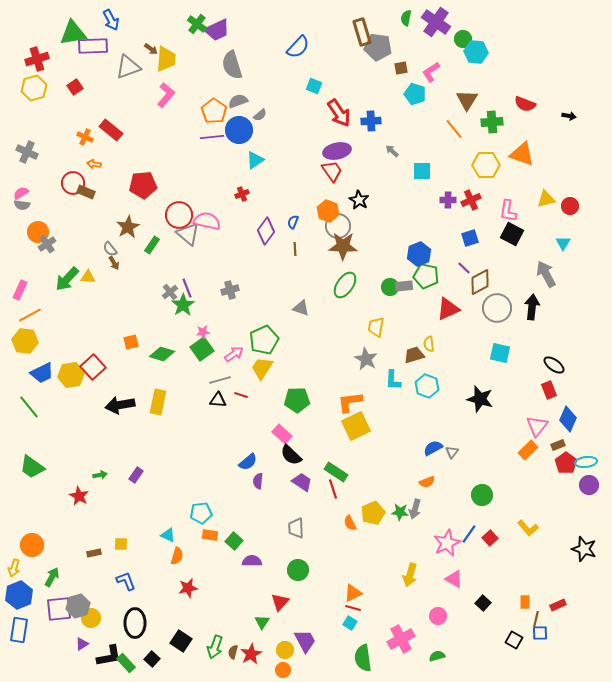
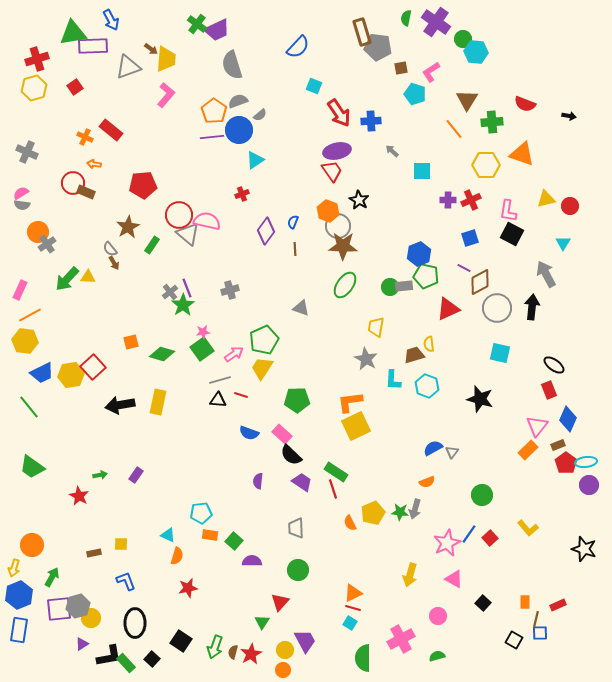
purple line at (464, 268): rotated 16 degrees counterclockwise
blue semicircle at (248, 462): moved 1 px right, 29 px up; rotated 60 degrees clockwise
green semicircle at (363, 658): rotated 8 degrees clockwise
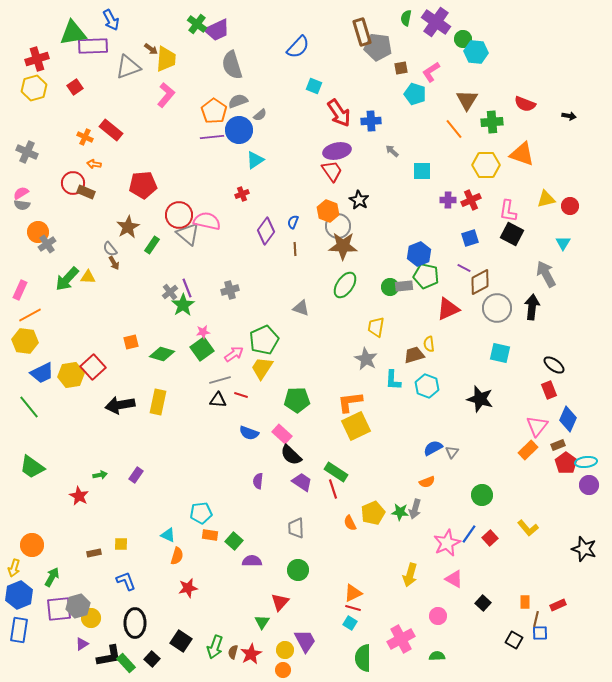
green semicircle at (437, 656): rotated 14 degrees clockwise
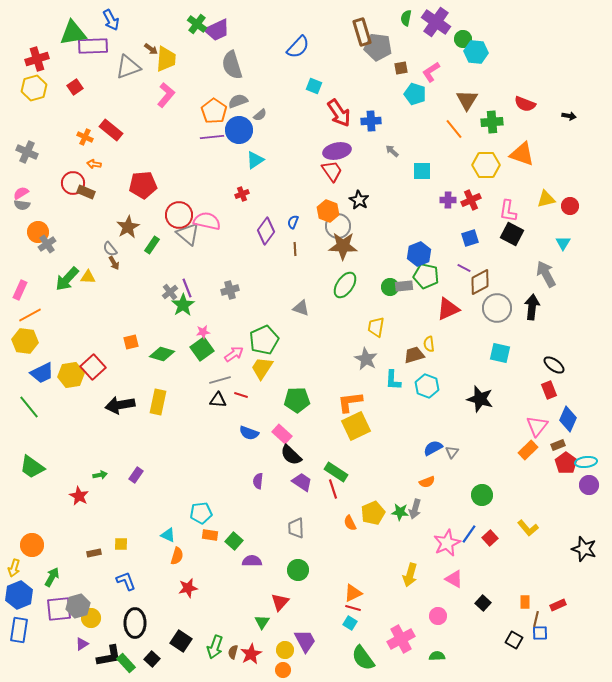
green semicircle at (363, 658): rotated 36 degrees counterclockwise
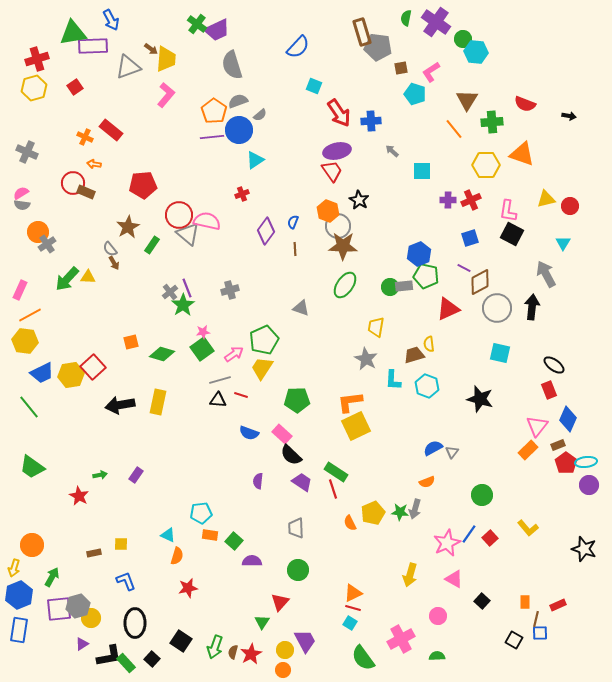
black square at (483, 603): moved 1 px left, 2 px up
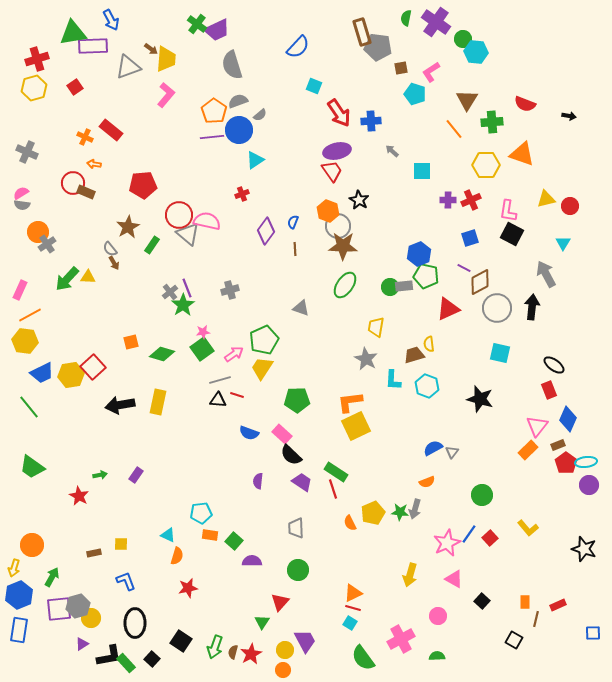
red line at (241, 395): moved 4 px left
blue square at (540, 633): moved 53 px right
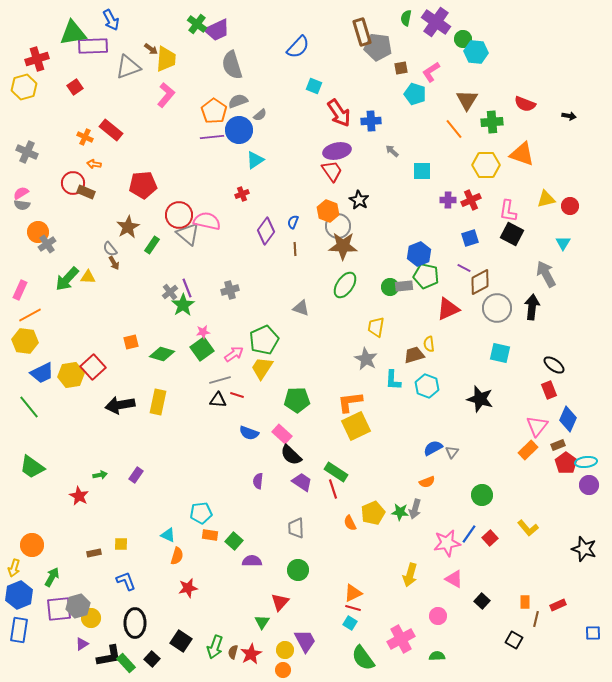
yellow hexagon at (34, 88): moved 10 px left, 1 px up
pink star at (447, 543): rotated 16 degrees clockwise
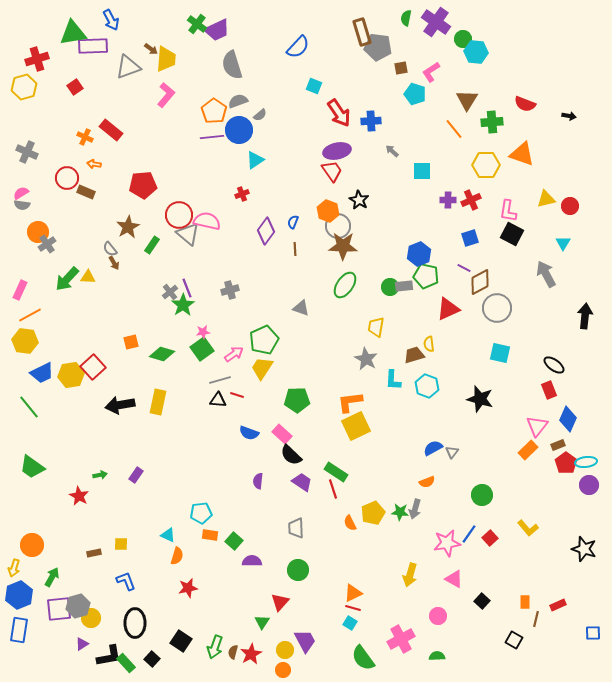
red circle at (73, 183): moved 6 px left, 5 px up
black arrow at (532, 307): moved 53 px right, 9 px down
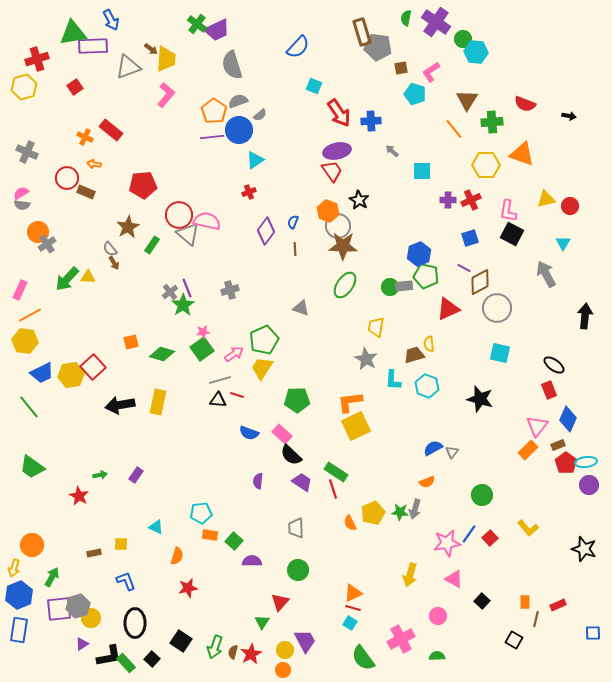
red cross at (242, 194): moved 7 px right, 2 px up
cyan triangle at (168, 535): moved 12 px left, 8 px up
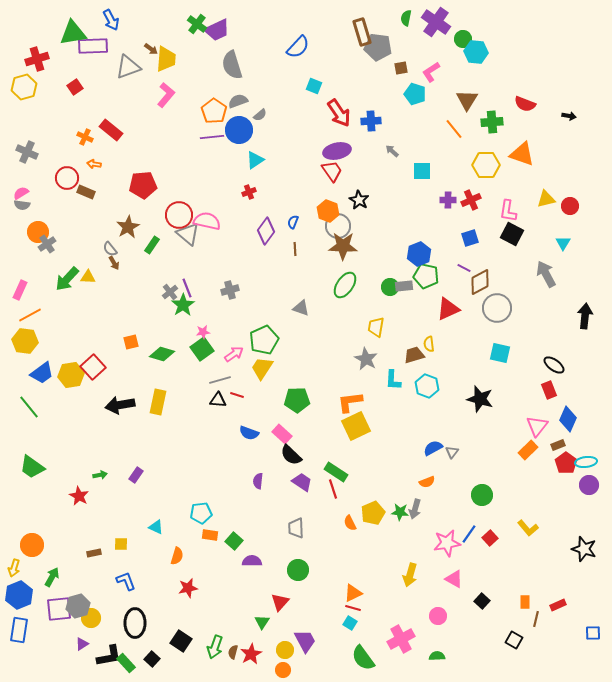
blue trapezoid at (42, 373): rotated 10 degrees counterclockwise
